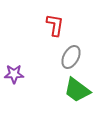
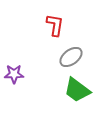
gray ellipse: rotated 25 degrees clockwise
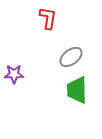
red L-shape: moved 7 px left, 7 px up
green trapezoid: rotated 52 degrees clockwise
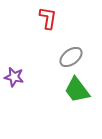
purple star: moved 3 px down; rotated 12 degrees clockwise
green trapezoid: rotated 36 degrees counterclockwise
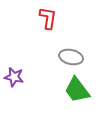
gray ellipse: rotated 50 degrees clockwise
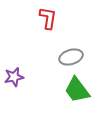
gray ellipse: rotated 30 degrees counterclockwise
purple star: rotated 24 degrees counterclockwise
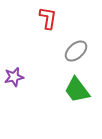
gray ellipse: moved 5 px right, 6 px up; rotated 25 degrees counterclockwise
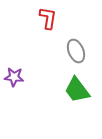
gray ellipse: rotated 70 degrees counterclockwise
purple star: rotated 18 degrees clockwise
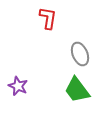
gray ellipse: moved 4 px right, 3 px down
purple star: moved 4 px right, 9 px down; rotated 18 degrees clockwise
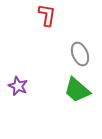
red L-shape: moved 1 px left, 3 px up
green trapezoid: rotated 12 degrees counterclockwise
